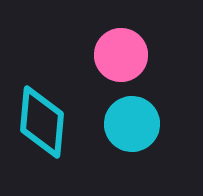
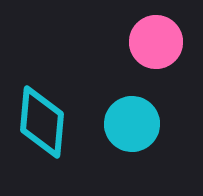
pink circle: moved 35 px right, 13 px up
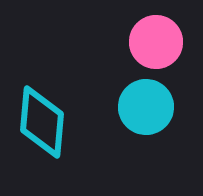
cyan circle: moved 14 px right, 17 px up
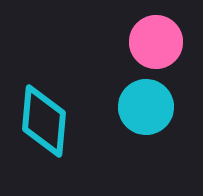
cyan diamond: moved 2 px right, 1 px up
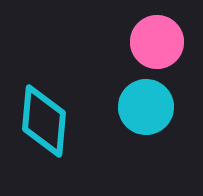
pink circle: moved 1 px right
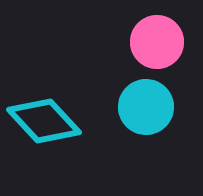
cyan diamond: rotated 48 degrees counterclockwise
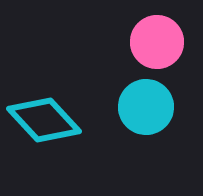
cyan diamond: moved 1 px up
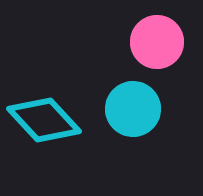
cyan circle: moved 13 px left, 2 px down
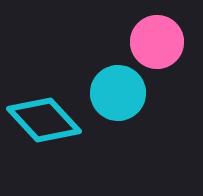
cyan circle: moved 15 px left, 16 px up
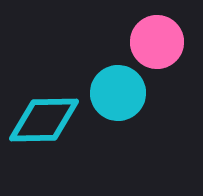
cyan diamond: rotated 48 degrees counterclockwise
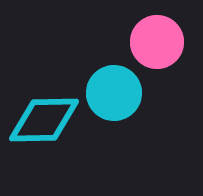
cyan circle: moved 4 px left
